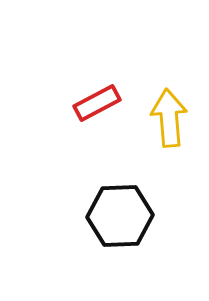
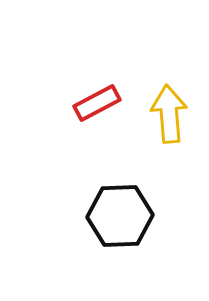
yellow arrow: moved 4 px up
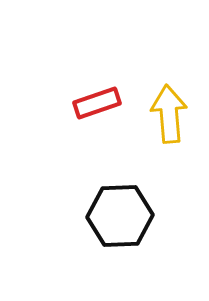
red rectangle: rotated 9 degrees clockwise
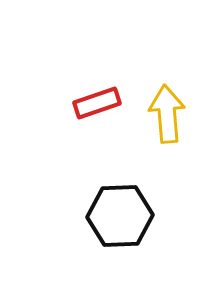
yellow arrow: moved 2 px left
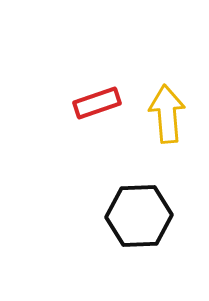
black hexagon: moved 19 px right
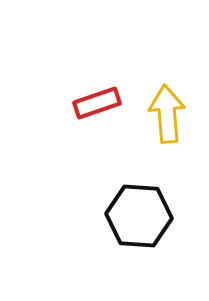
black hexagon: rotated 6 degrees clockwise
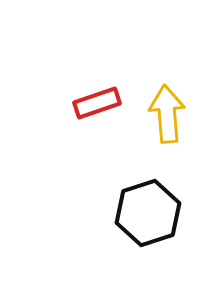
black hexagon: moved 9 px right, 3 px up; rotated 22 degrees counterclockwise
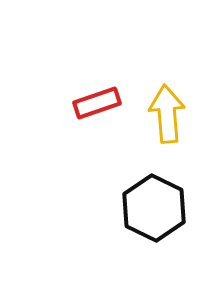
black hexagon: moved 6 px right, 5 px up; rotated 16 degrees counterclockwise
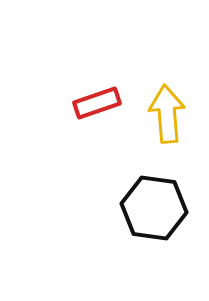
black hexagon: rotated 18 degrees counterclockwise
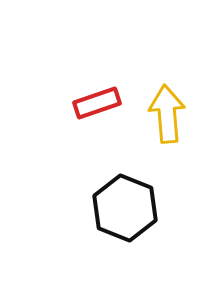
black hexagon: moved 29 px left; rotated 14 degrees clockwise
